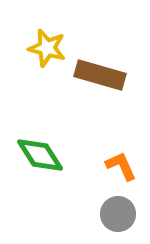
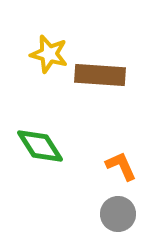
yellow star: moved 2 px right, 6 px down
brown rectangle: rotated 12 degrees counterclockwise
green diamond: moved 9 px up
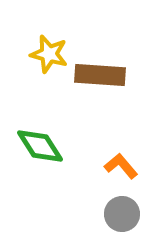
orange L-shape: rotated 16 degrees counterclockwise
gray circle: moved 4 px right
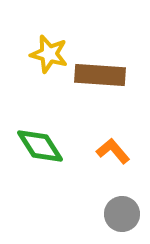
orange L-shape: moved 8 px left, 15 px up
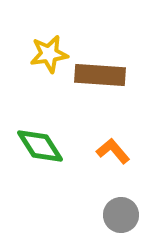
yellow star: rotated 24 degrees counterclockwise
gray circle: moved 1 px left, 1 px down
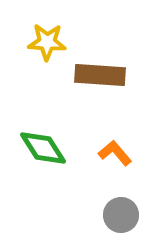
yellow star: moved 2 px left, 12 px up; rotated 12 degrees clockwise
green diamond: moved 3 px right, 2 px down
orange L-shape: moved 2 px right, 2 px down
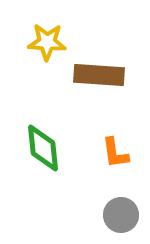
brown rectangle: moved 1 px left
green diamond: rotated 27 degrees clockwise
orange L-shape: rotated 148 degrees counterclockwise
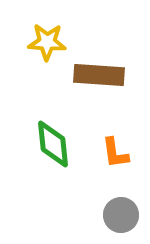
green diamond: moved 10 px right, 4 px up
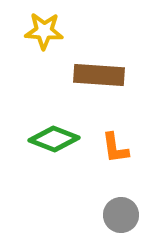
yellow star: moved 3 px left, 11 px up
green diamond: moved 1 px right, 5 px up; rotated 63 degrees counterclockwise
orange L-shape: moved 5 px up
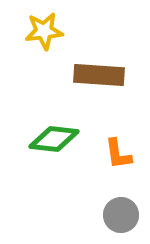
yellow star: rotated 9 degrees counterclockwise
green diamond: rotated 15 degrees counterclockwise
orange L-shape: moved 3 px right, 6 px down
